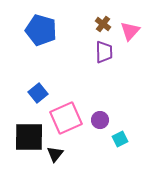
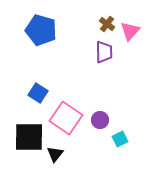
brown cross: moved 4 px right
blue square: rotated 18 degrees counterclockwise
pink square: rotated 32 degrees counterclockwise
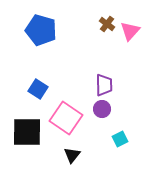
purple trapezoid: moved 33 px down
blue square: moved 4 px up
purple circle: moved 2 px right, 11 px up
black square: moved 2 px left, 5 px up
black triangle: moved 17 px right, 1 px down
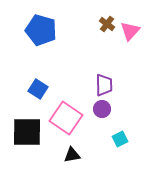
black triangle: rotated 42 degrees clockwise
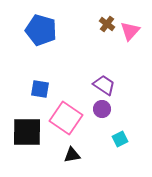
purple trapezoid: rotated 55 degrees counterclockwise
blue square: moved 2 px right; rotated 24 degrees counterclockwise
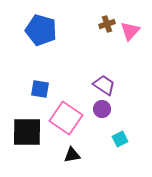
brown cross: rotated 35 degrees clockwise
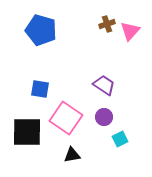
purple circle: moved 2 px right, 8 px down
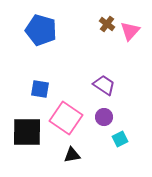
brown cross: rotated 35 degrees counterclockwise
